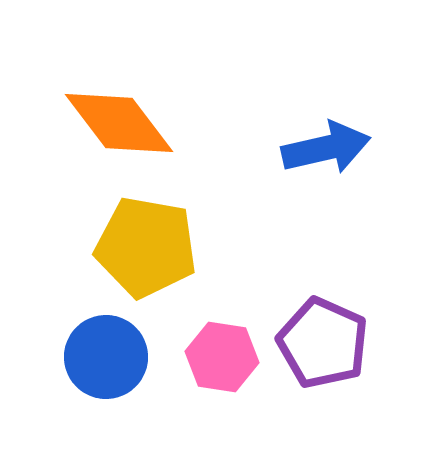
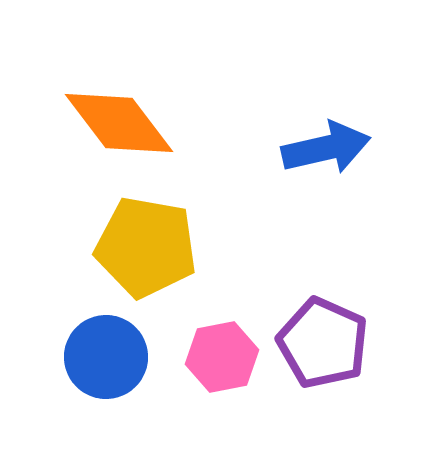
pink hexagon: rotated 20 degrees counterclockwise
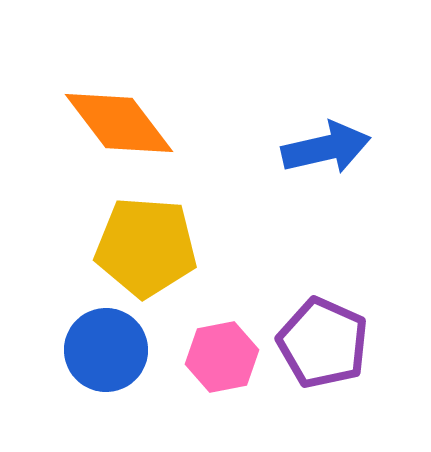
yellow pentagon: rotated 6 degrees counterclockwise
blue circle: moved 7 px up
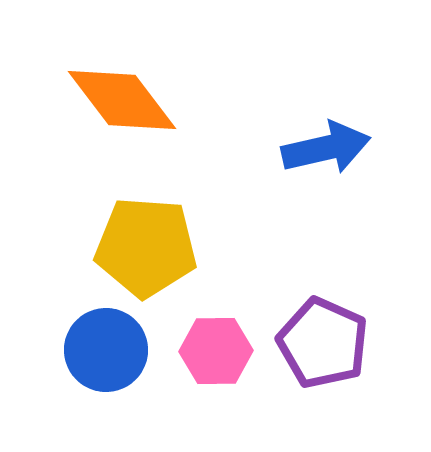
orange diamond: moved 3 px right, 23 px up
pink hexagon: moved 6 px left, 6 px up; rotated 10 degrees clockwise
